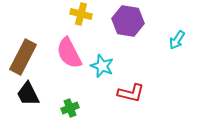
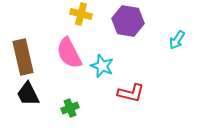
brown rectangle: rotated 40 degrees counterclockwise
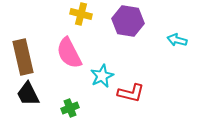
cyan arrow: rotated 72 degrees clockwise
cyan star: moved 10 px down; rotated 25 degrees clockwise
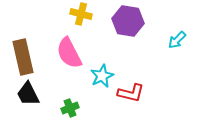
cyan arrow: rotated 60 degrees counterclockwise
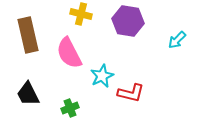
brown rectangle: moved 5 px right, 22 px up
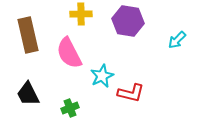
yellow cross: rotated 15 degrees counterclockwise
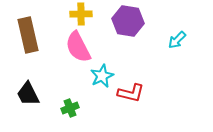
pink semicircle: moved 9 px right, 6 px up
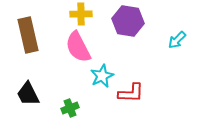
red L-shape: rotated 12 degrees counterclockwise
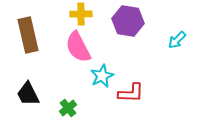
green cross: moved 2 px left; rotated 18 degrees counterclockwise
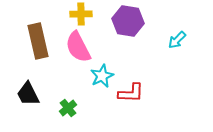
brown rectangle: moved 10 px right, 6 px down
